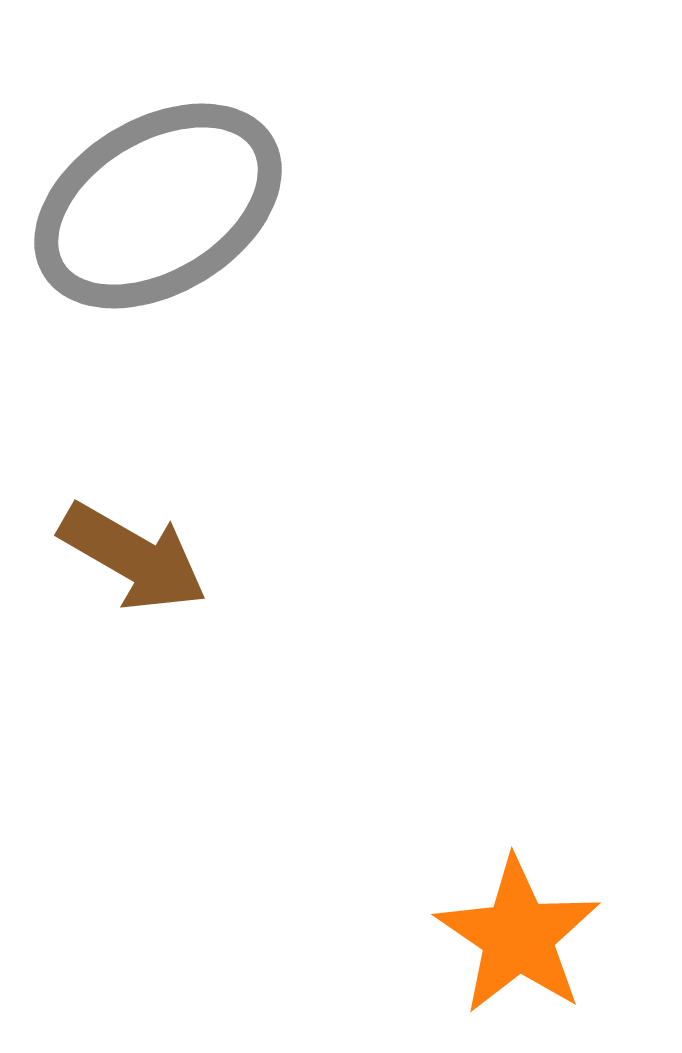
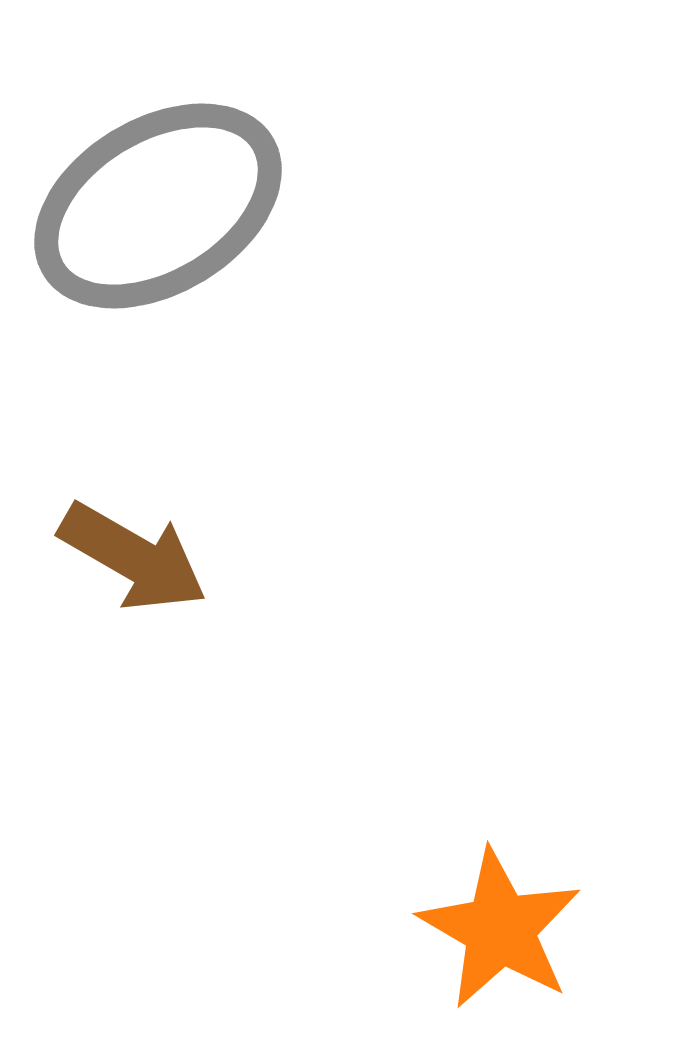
orange star: moved 18 px left, 7 px up; rotated 4 degrees counterclockwise
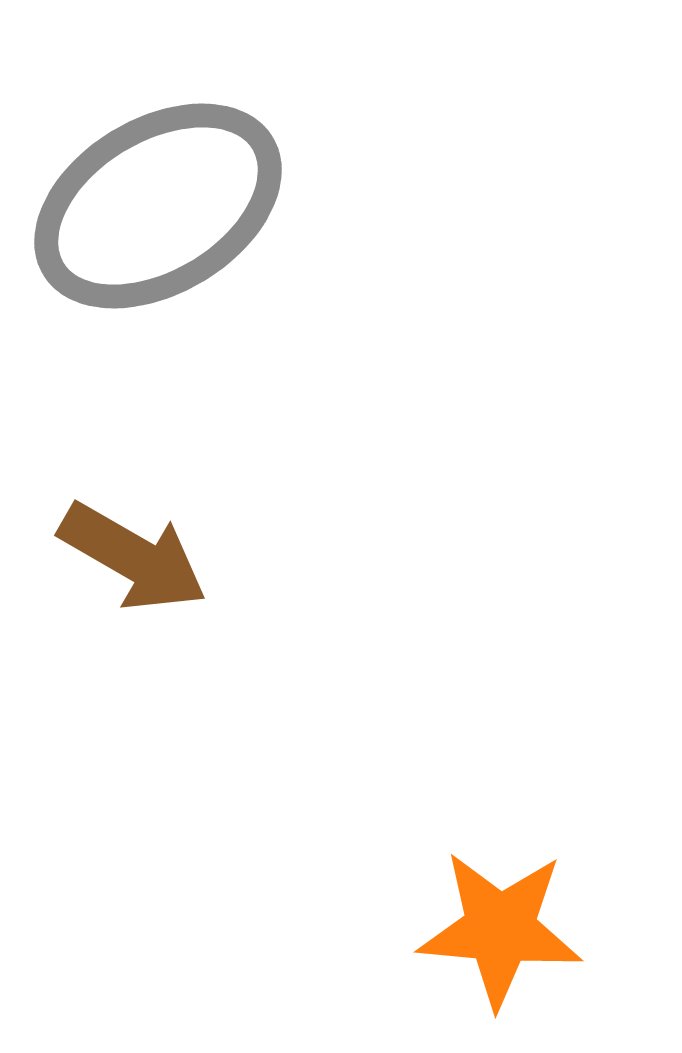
orange star: rotated 25 degrees counterclockwise
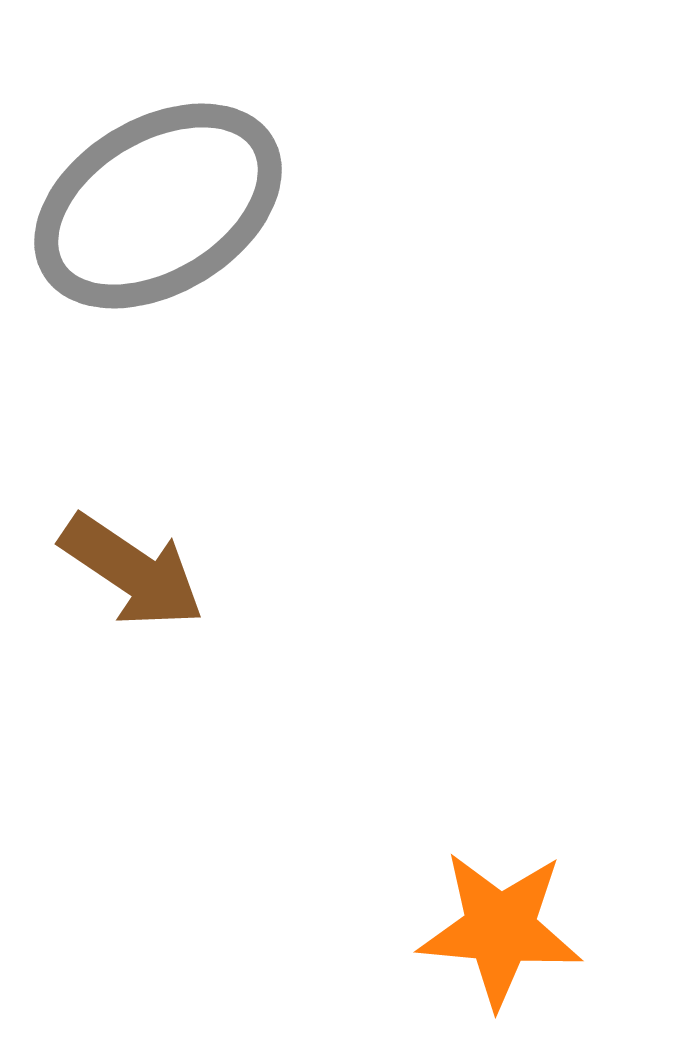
brown arrow: moved 1 px left, 14 px down; rotated 4 degrees clockwise
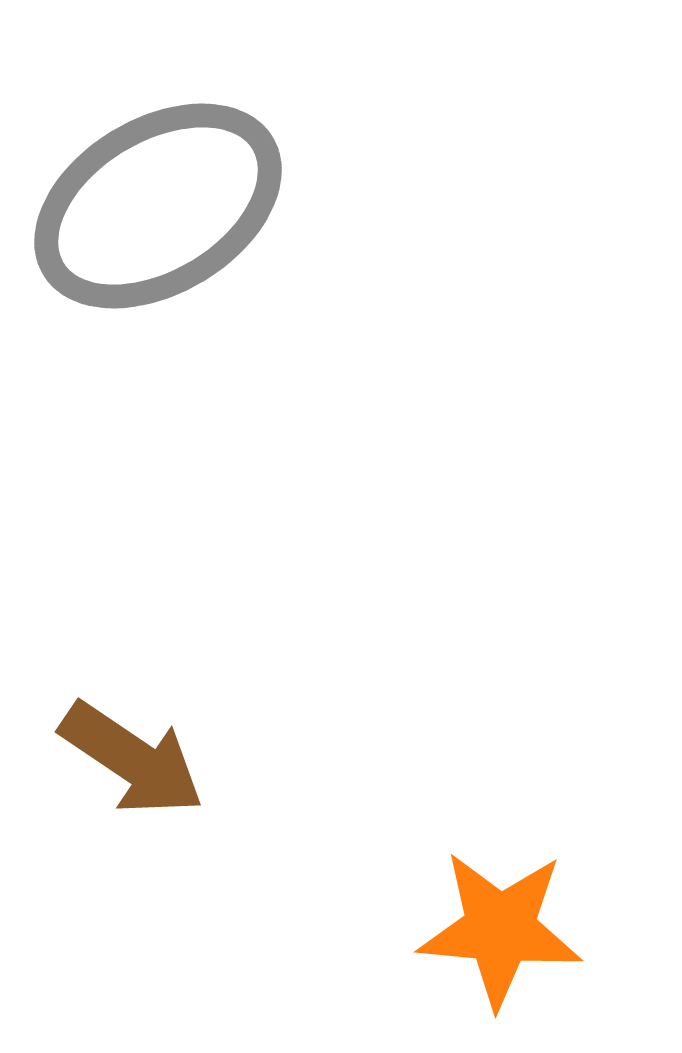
brown arrow: moved 188 px down
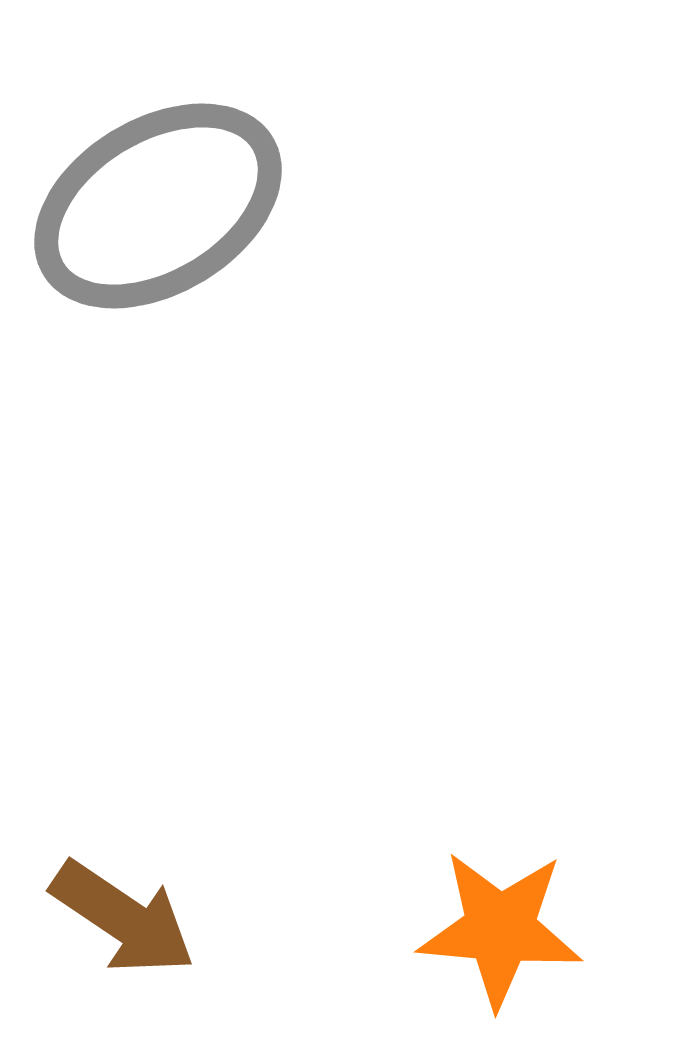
brown arrow: moved 9 px left, 159 px down
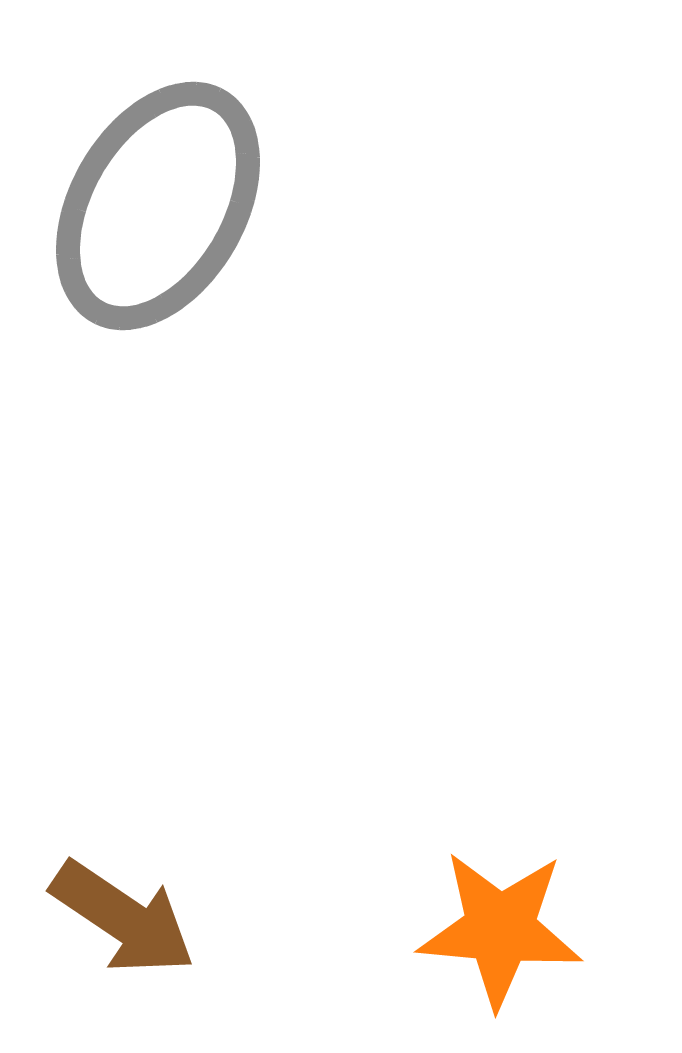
gray ellipse: rotated 29 degrees counterclockwise
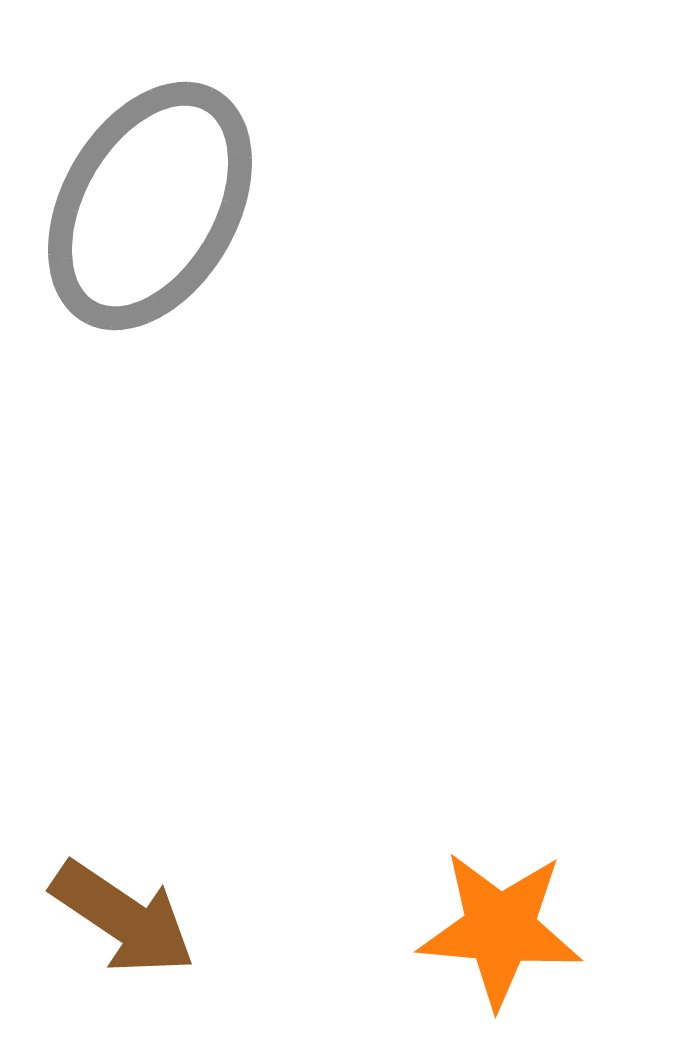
gray ellipse: moved 8 px left
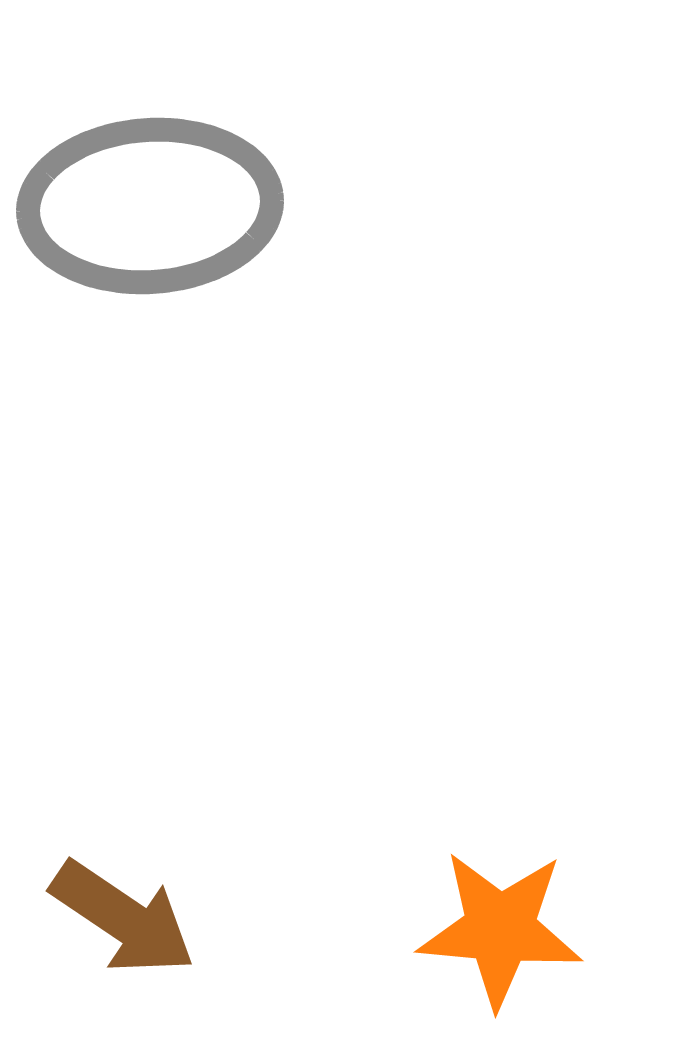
gray ellipse: rotated 56 degrees clockwise
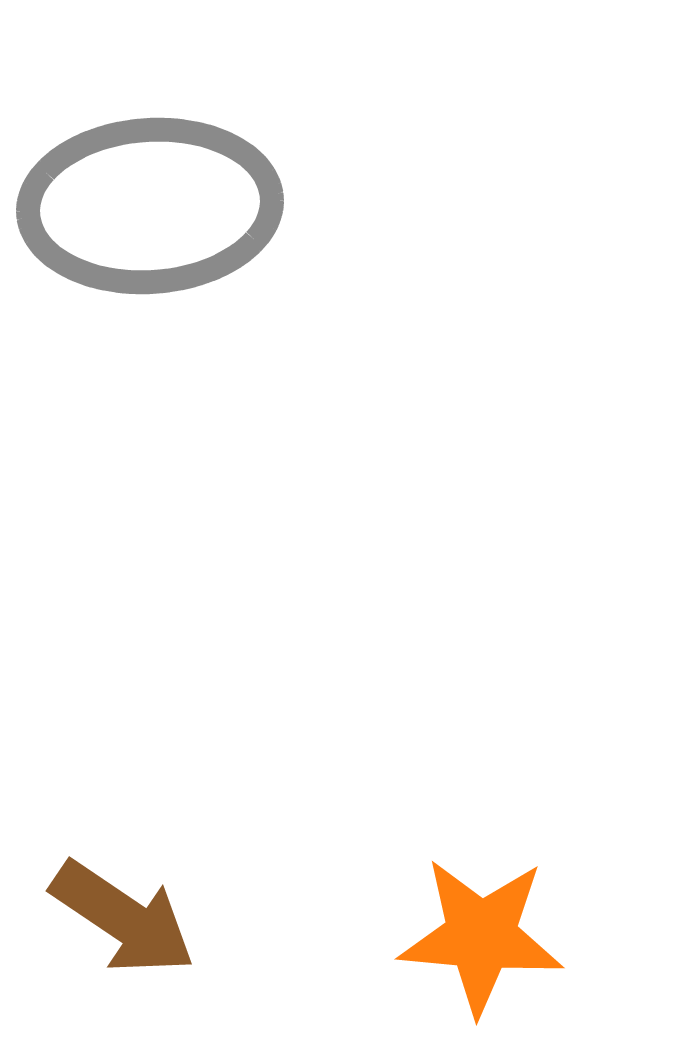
orange star: moved 19 px left, 7 px down
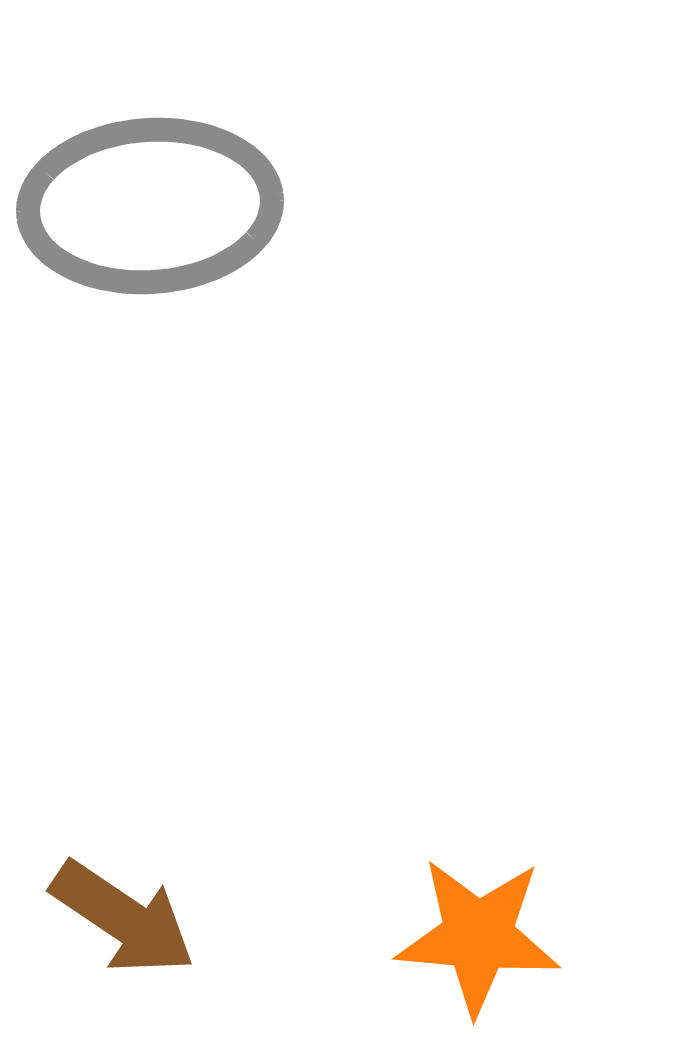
orange star: moved 3 px left
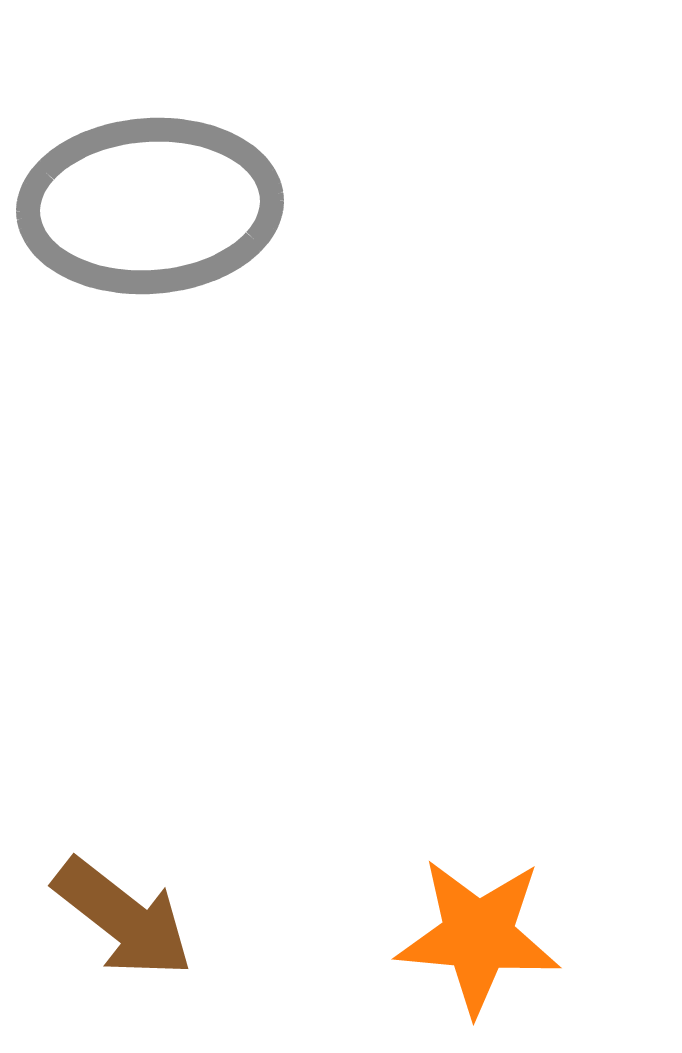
brown arrow: rotated 4 degrees clockwise
